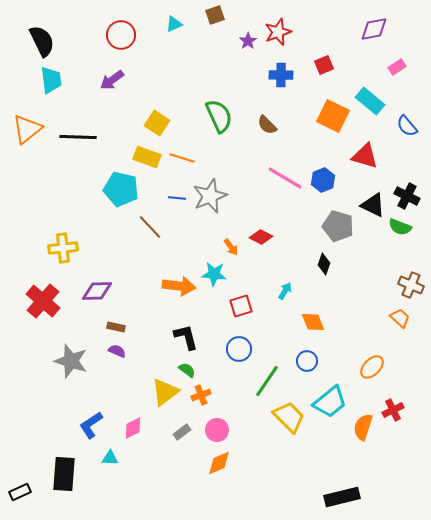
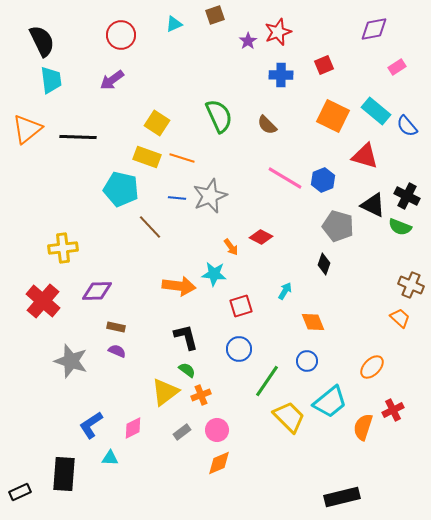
cyan rectangle at (370, 101): moved 6 px right, 10 px down
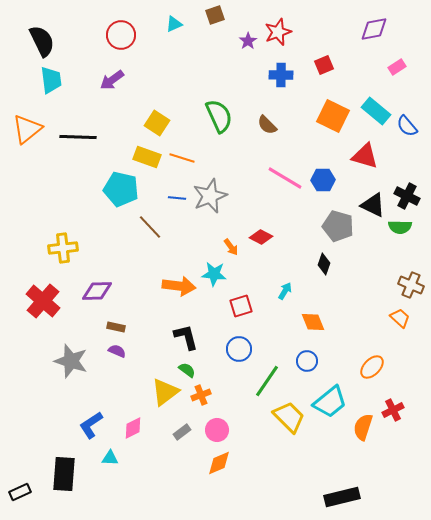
blue hexagon at (323, 180): rotated 20 degrees clockwise
green semicircle at (400, 227): rotated 20 degrees counterclockwise
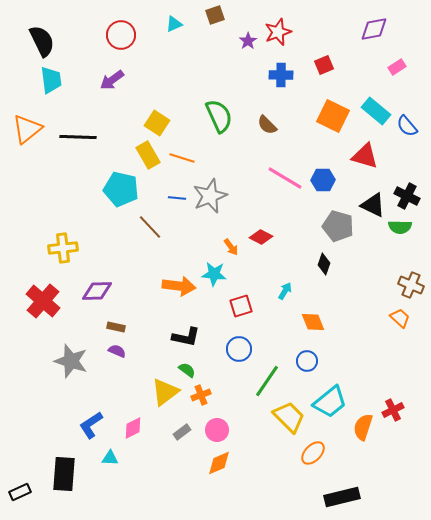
yellow rectangle at (147, 157): moved 1 px right, 2 px up; rotated 40 degrees clockwise
black L-shape at (186, 337): rotated 116 degrees clockwise
orange ellipse at (372, 367): moved 59 px left, 86 px down
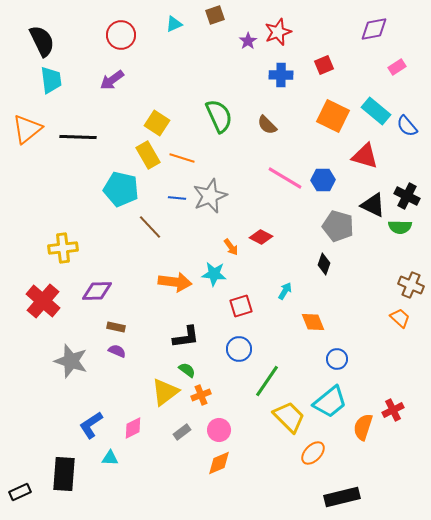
orange arrow at (179, 286): moved 4 px left, 4 px up
black L-shape at (186, 337): rotated 20 degrees counterclockwise
blue circle at (307, 361): moved 30 px right, 2 px up
pink circle at (217, 430): moved 2 px right
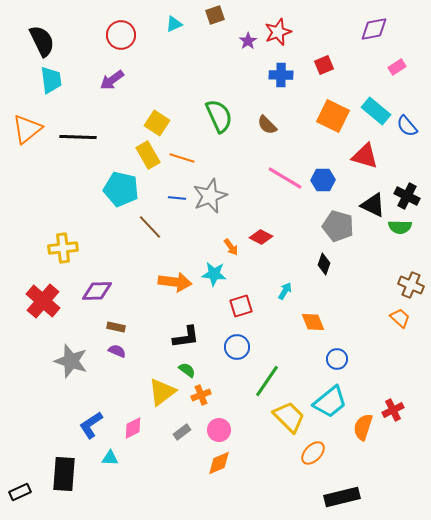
blue circle at (239, 349): moved 2 px left, 2 px up
yellow triangle at (165, 392): moved 3 px left
